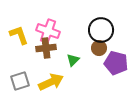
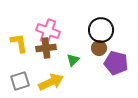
yellow L-shape: moved 8 px down; rotated 10 degrees clockwise
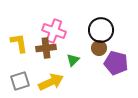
pink cross: moved 6 px right
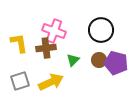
brown circle: moved 12 px down
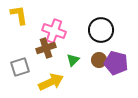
yellow L-shape: moved 28 px up
brown cross: rotated 12 degrees counterclockwise
gray square: moved 14 px up
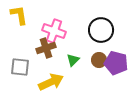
gray square: rotated 24 degrees clockwise
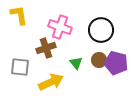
pink cross: moved 6 px right, 4 px up
green triangle: moved 3 px right, 3 px down; rotated 24 degrees counterclockwise
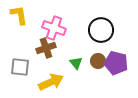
pink cross: moved 6 px left, 1 px down
brown circle: moved 1 px left, 1 px down
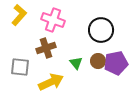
yellow L-shape: rotated 50 degrees clockwise
pink cross: moved 1 px left, 8 px up
purple pentagon: rotated 25 degrees counterclockwise
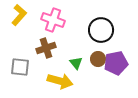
brown circle: moved 2 px up
yellow arrow: moved 9 px right, 1 px up; rotated 40 degrees clockwise
